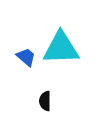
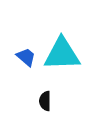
cyan triangle: moved 1 px right, 6 px down
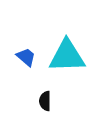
cyan triangle: moved 5 px right, 2 px down
